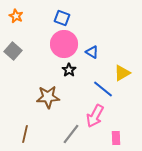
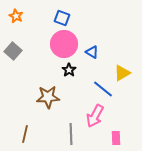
gray line: rotated 40 degrees counterclockwise
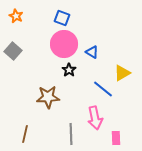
pink arrow: moved 2 px down; rotated 40 degrees counterclockwise
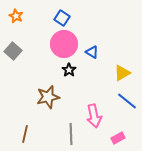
blue square: rotated 14 degrees clockwise
blue line: moved 24 px right, 12 px down
brown star: rotated 10 degrees counterclockwise
pink arrow: moved 1 px left, 2 px up
pink rectangle: moved 2 px right; rotated 64 degrees clockwise
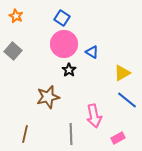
blue line: moved 1 px up
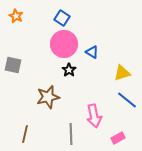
gray square: moved 14 px down; rotated 30 degrees counterclockwise
yellow triangle: rotated 12 degrees clockwise
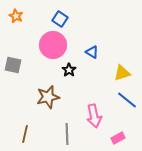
blue square: moved 2 px left, 1 px down
pink circle: moved 11 px left, 1 px down
gray line: moved 4 px left
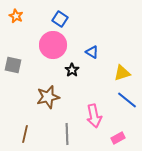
black star: moved 3 px right
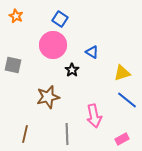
pink rectangle: moved 4 px right, 1 px down
